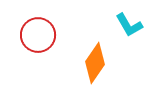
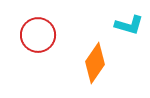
cyan L-shape: rotated 44 degrees counterclockwise
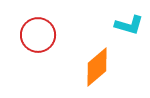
orange diamond: moved 2 px right, 4 px down; rotated 15 degrees clockwise
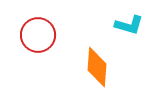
orange diamond: rotated 45 degrees counterclockwise
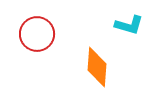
red circle: moved 1 px left, 1 px up
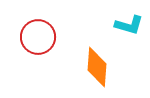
red circle: moved 1 px right, 3 px down
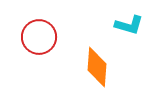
red circle: moved 1 px right
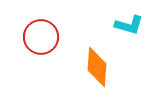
red circle: moved 2 px right
